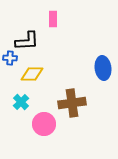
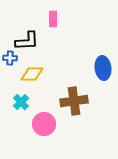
brown cross: moved 2 px right, 2 px up
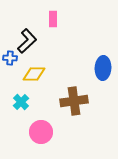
black L-shape: rotated 40 degrees counterclockwise
blue ellipse: rotated 10 degrees clockwise
yellow diamond: moved 2 px right
pink circle: moved 3 px left, 8 px down
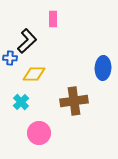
pink circle: moved 2 px left, 1 px down
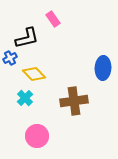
pink rectangle: rotated 35 degrees counterclockwise
black L-shape: moved 3 px up; rotated 30 degrees clockwise
blue cross: rotated 32 degrees counterclockwise
yellow diamond: rotated 45 degrees clockwise
cyan cross: moved 4 px right, 4 px up
pink circle: moved 2 px left, 3 px down
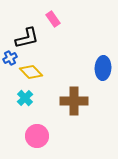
yellow diamond: moved 3 px left, 2 px up
brown cross: rotated 8 degrees clockwise
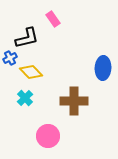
pink circle: moved 11 px right
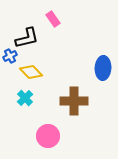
blue cross: moved 2 px up
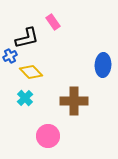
pink rectangle: moved 3 px down
blue ellipse: moved 3 px up
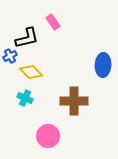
cyan cross: rotated 21 degrees counterclockwise
